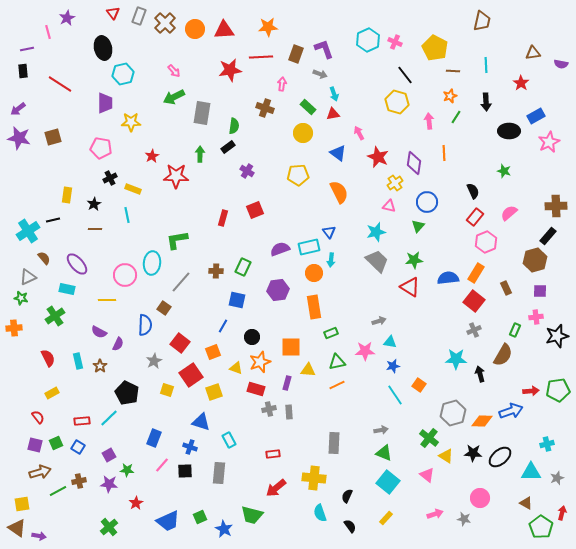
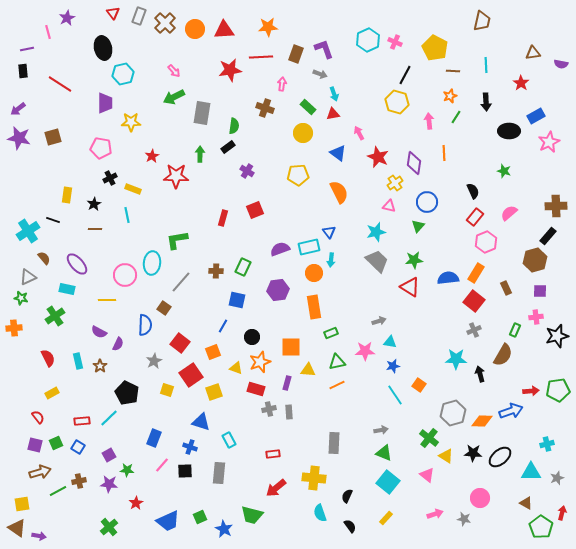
black line at (405, 75): rotated 66 degrees clockwise
black line at (53, 220): rotated 32 degrees clockwise
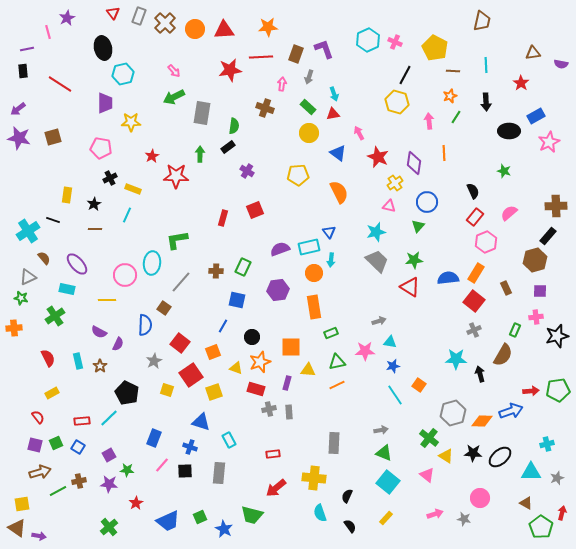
gray arrow at (320, 74): moved 11 px left, 3 px down; rotated 88 degrees clockwise
yellow circle at (303, 133): moved 6 px right
cyan line at (127, 215): rotated 35 degrees clockwise
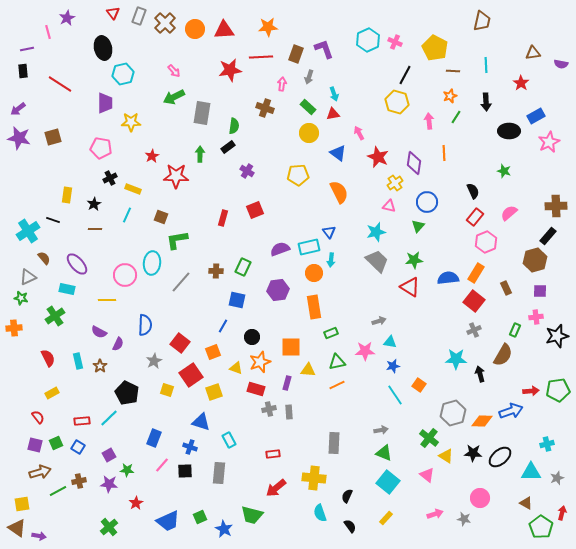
brown square at (164, 308): moved 3 px left, 91 px up; rotated 16 degrees counterclockwise
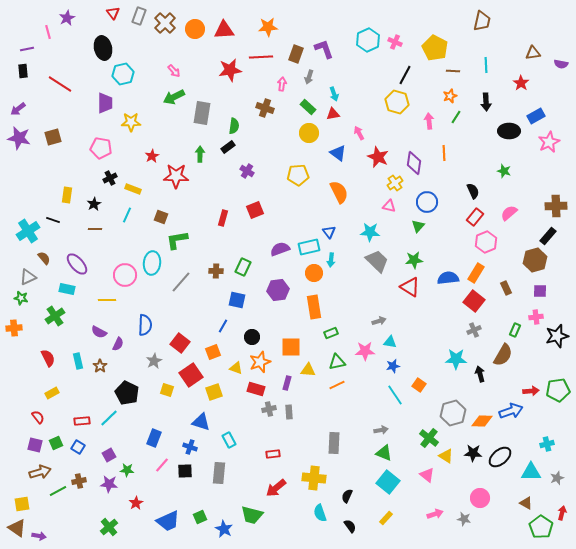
cyan star at (376, 232): moved 6 px left; rotated 18 degrees clockwise
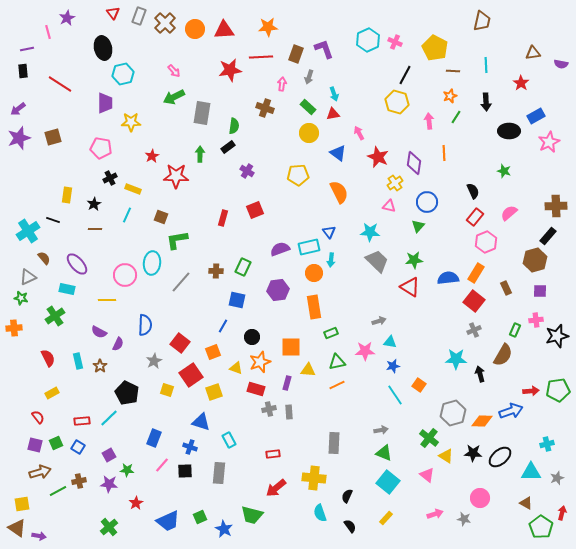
purple star at (19, 138): rotated 30 degrees counterclockwise
pink cross at (536, 317): moved 3 px down
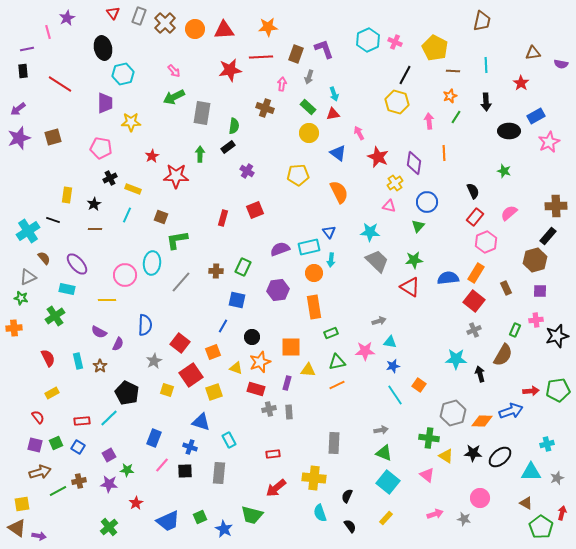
green cross at (429, 438): rotated 30 degrees counterclockwise
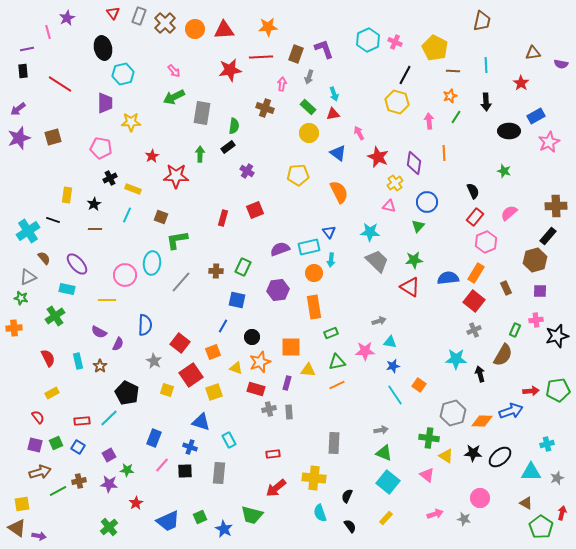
gray star at (154, 361): rotated 14 degrees counterclockwise
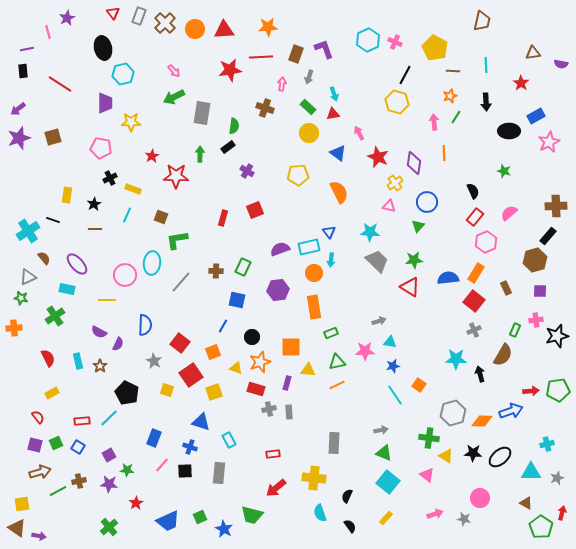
pink arrow at (429, 121): moved 5 px right, 1 px down
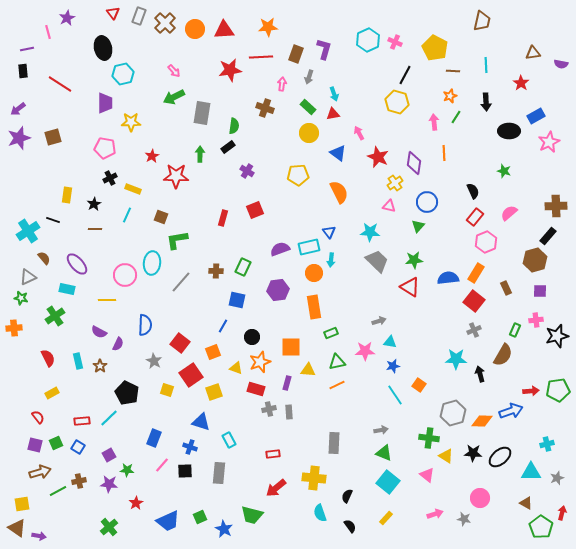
purple L-shape at (324, 49): rotated 35 degrees clockwise
pink pentagon at (101, 148): moved 4 px right
